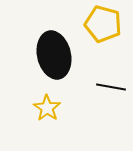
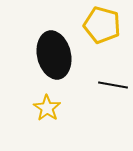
yellow pentagon: moved 1 px left, 1 px down
black line: moved 2 px right, 2 px up
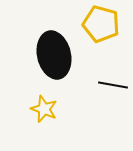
yellow pentagon: moved 1 px left, 1 px up
yellow star: moved 3 px left, 1 px down; rotated 12 degrees counterclockwise
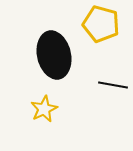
yellow star: rotated 24 degrees clockwise
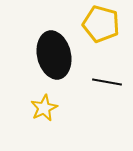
black line: moved 6 px left, 3 px up
yellow star: moved 1 px up
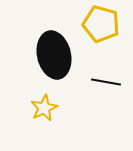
black line: moved 1 px left
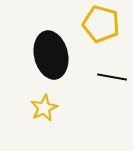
black ellipse: moved 3 px left
black line: moved 6 px right, 5 px up
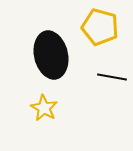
yellow pentagon: moved 1 px left, 3 px down
yellow star: rotated 16 degrees counterclockwise
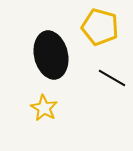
black line: moved 1 px down; rotated 20 degrees clockwise
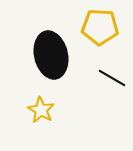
yellow pentagon: rotated 12 degrees counterclockwise
yellow star: moved 3 px left, 2 px down
